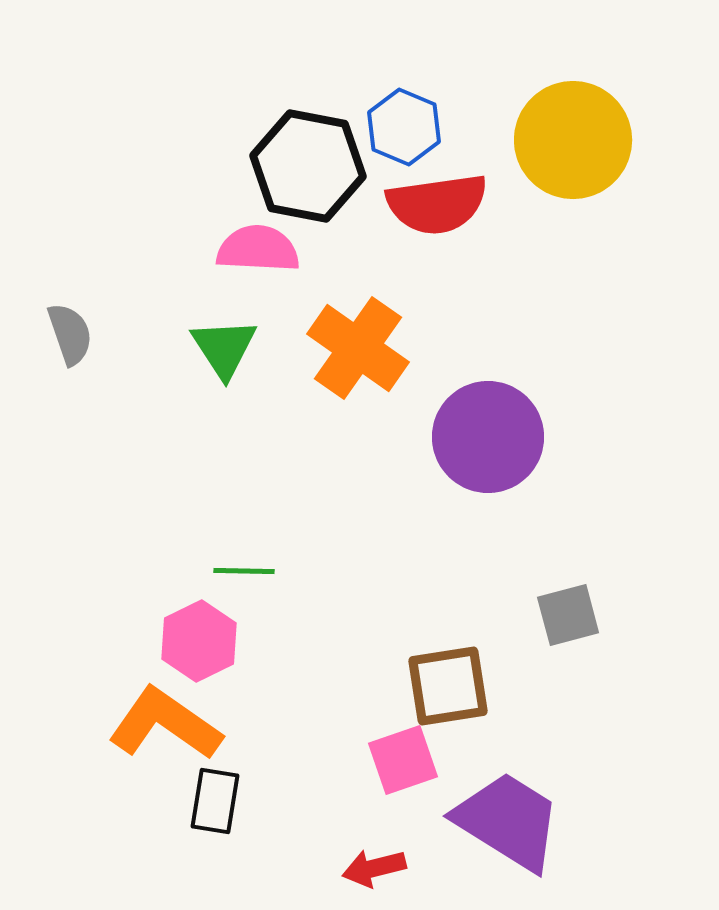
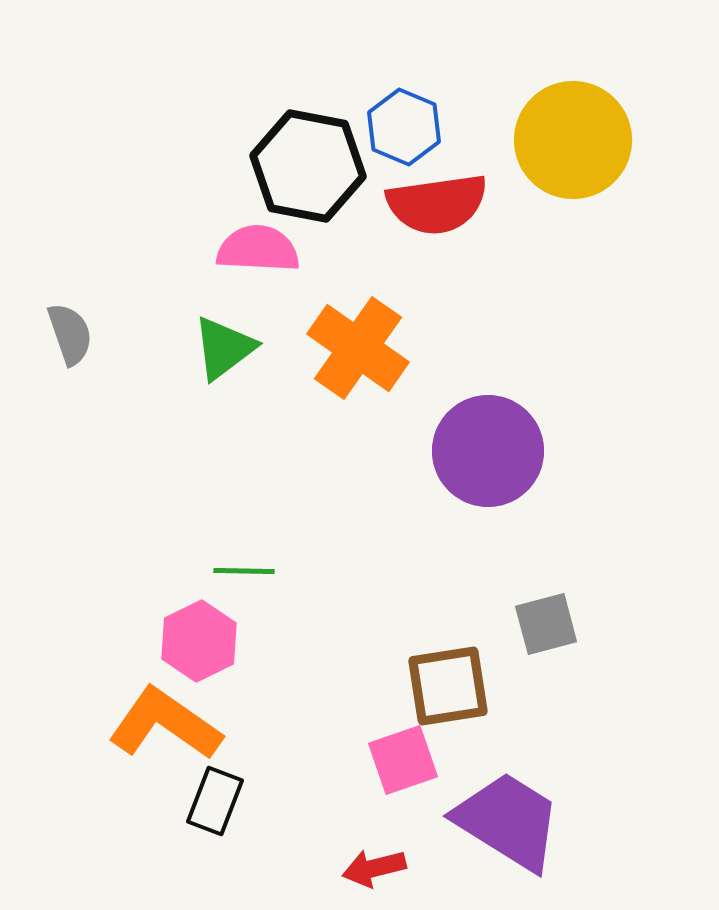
green triangle: rotated 26 degrees clockwise
purple circle: moved 14 px down
gray square: moved 22 px left, 9 px down
black rectangle: rotated 12 degrees clockwise
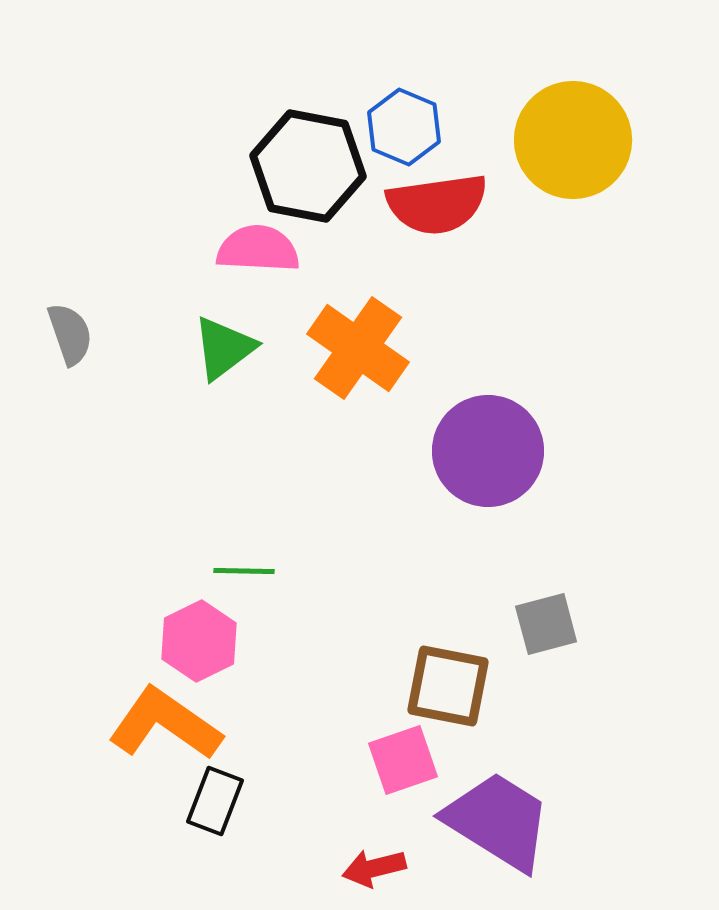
brown square: rotated 20 degrees clockwise
purple trapezoid: moved 10 px left
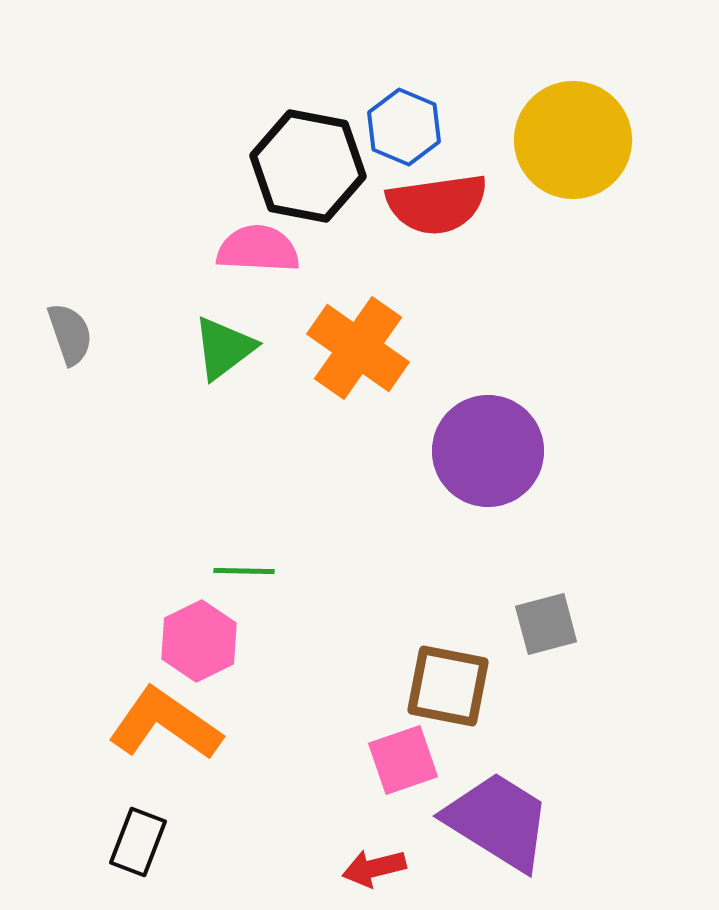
black rectangle: moved 77 px left, 41 px down
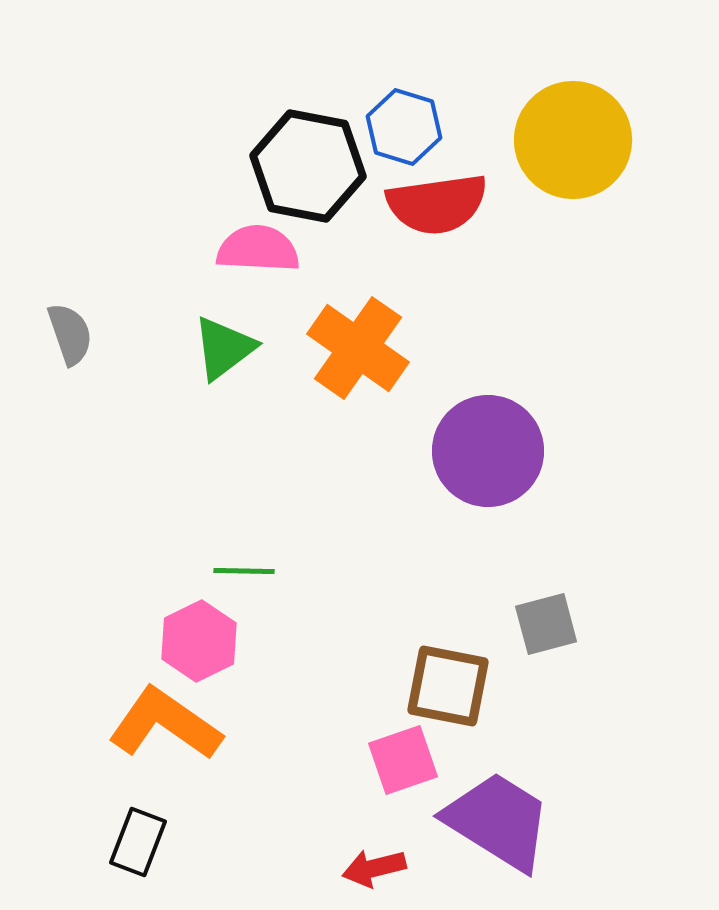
blue hexagon: rotated 6 degrees counterclockwise
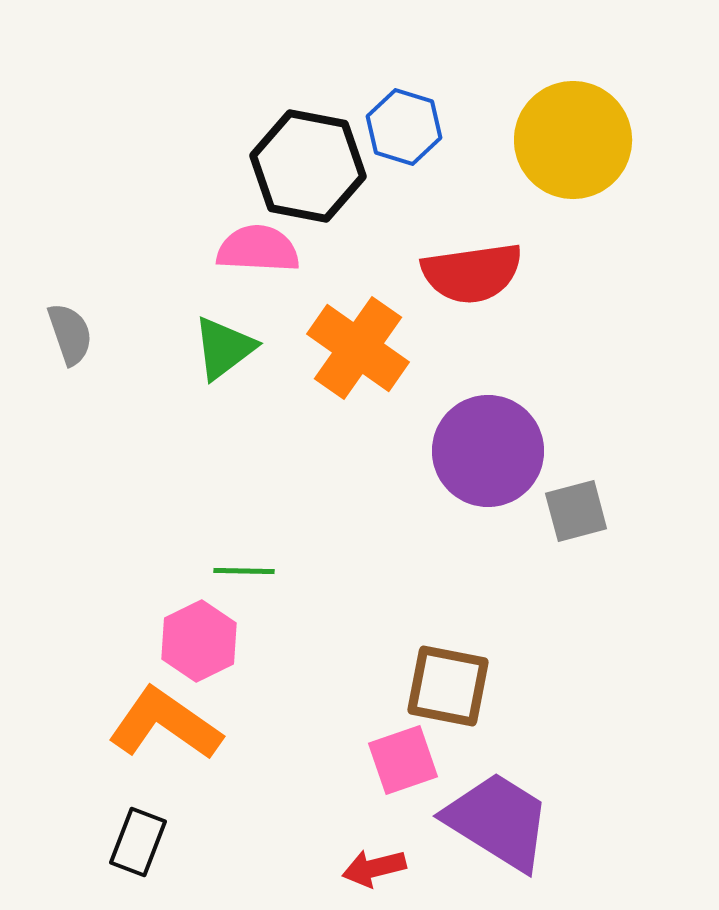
red semicircle: moved 35 px right, 69 px down
gray square: moved 30 px right, 113 px up
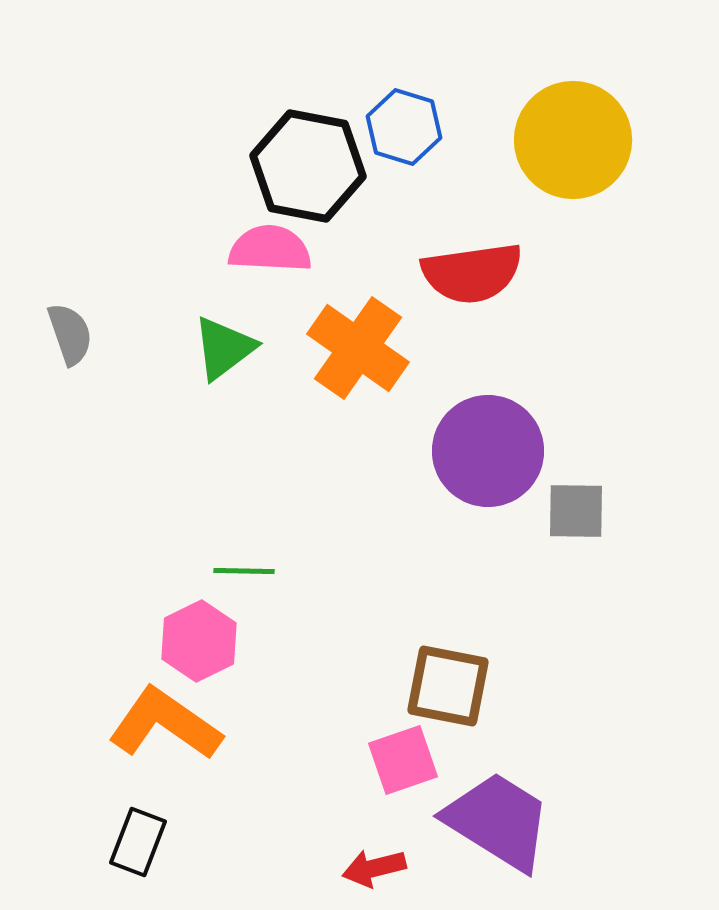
pink semicircle: moved 12 px right
gray square: rotated 16 degrees clockwise
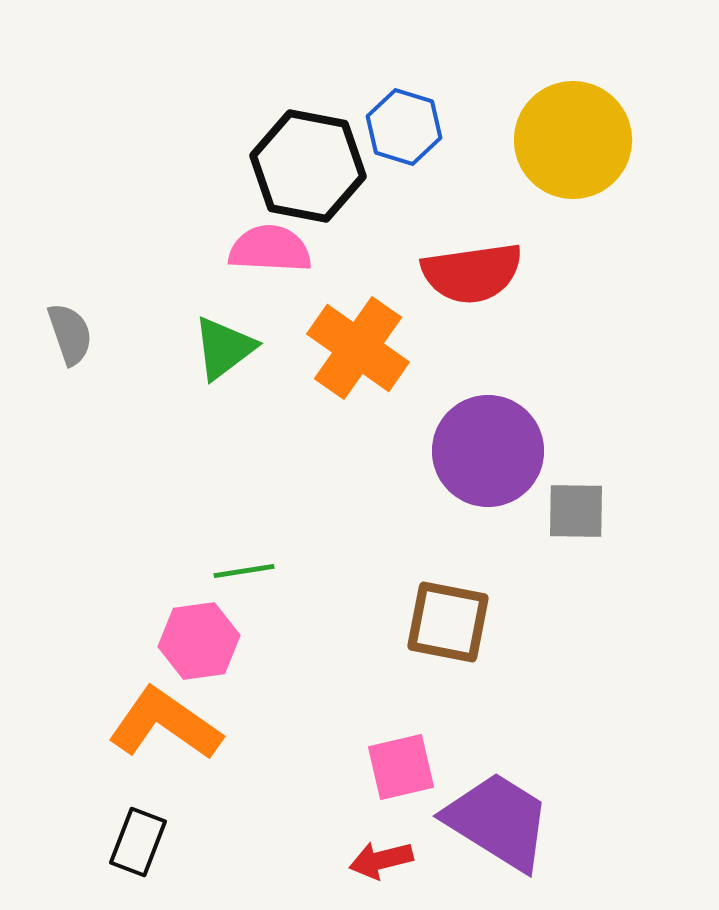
green line: rotated 10 degrees counterclockwise
pink hexagon: rotated 18 degrees clockwise
brown square: moved 64 px up
pink square: moved 2 px left, 7 px down; rotated 6 degrees clockwise
red arrow: moved 7 px right, 8 px up
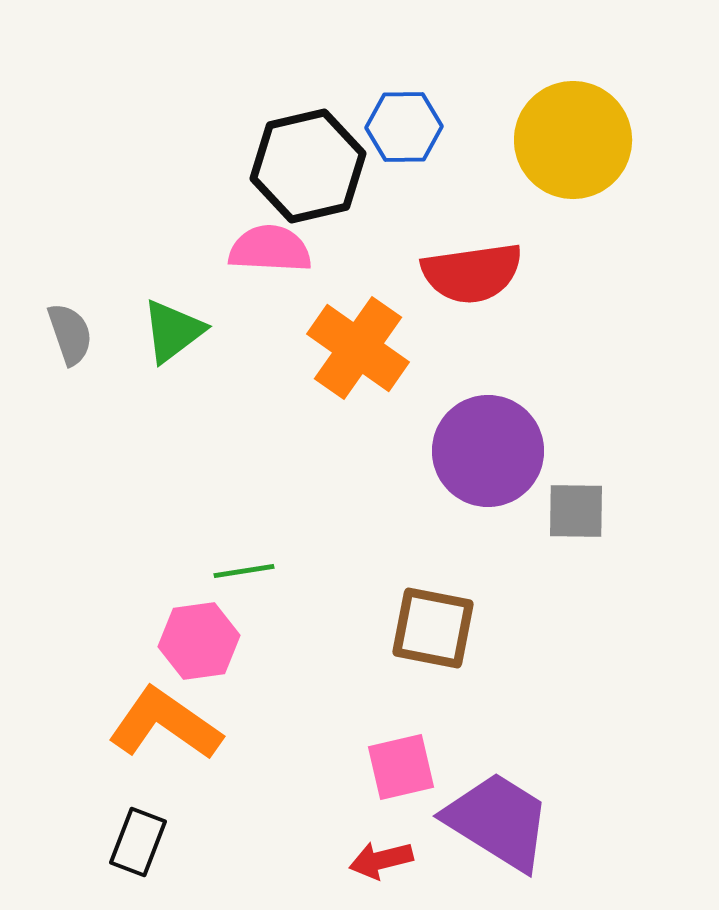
blue hexagon: rotated 18 degrees counterclockwise
black hexagon: rotated 24 degrees counterclockwise
green triangle: moved 51 px left, 17 px up
brown square: moved 15 px left, 6 px down
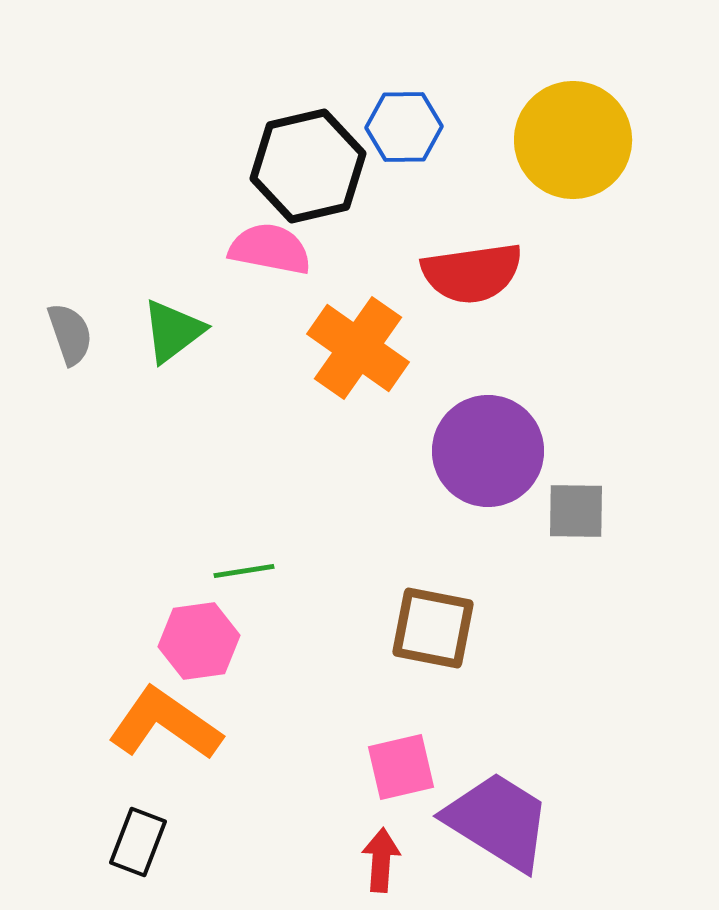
pink semicircle: rotated 8 degrees clockwise
red arrow: rotated 108 degrees clockwise
